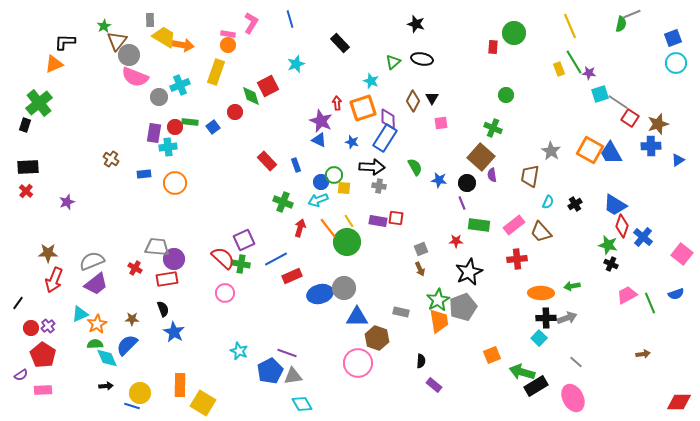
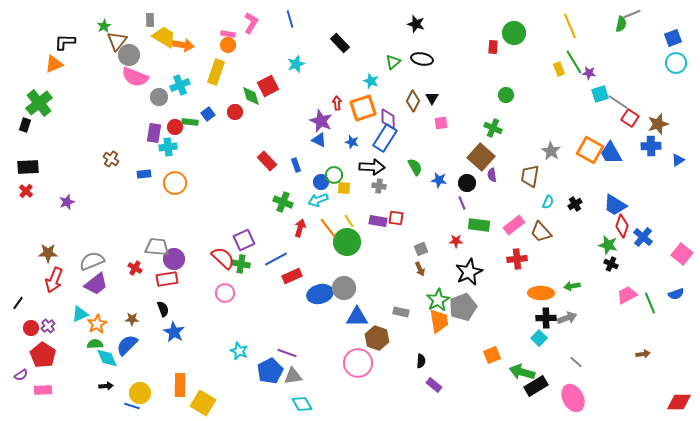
blue square at (213, 127): moved 5 px left, 13 px up
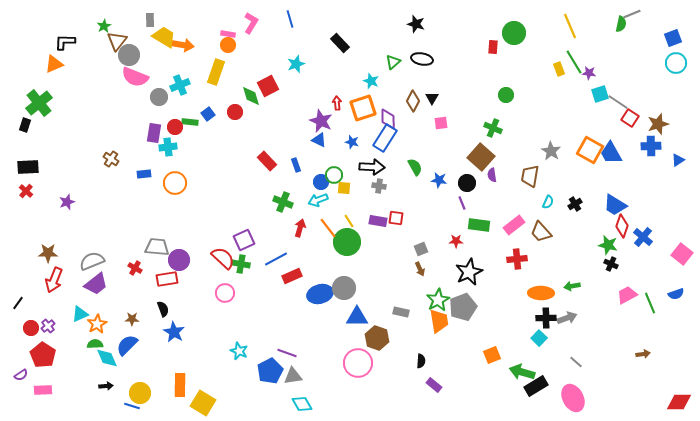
purple circle at (174, 259): moved 5 px right, 1 px down
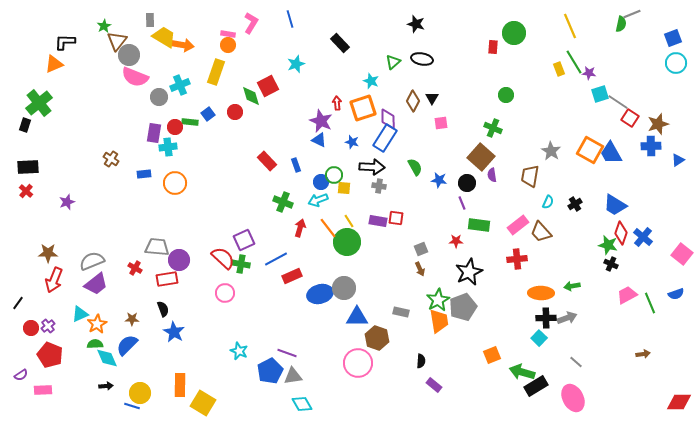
pink rectangle at (514, 225): moved 4 px right
red diamond at (622, 226): moved 1 px left, 7 px down
red pentagon at (43, 355): moved 7 px right; rotated 10 degrees counterclockwise
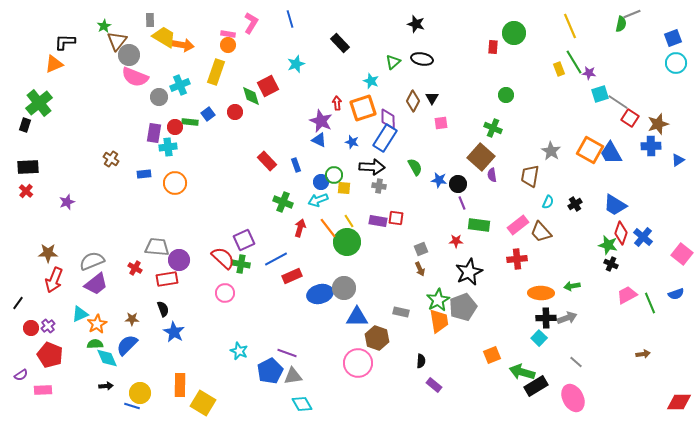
black circle at (467, 183): moved 9 px left, 1 px down
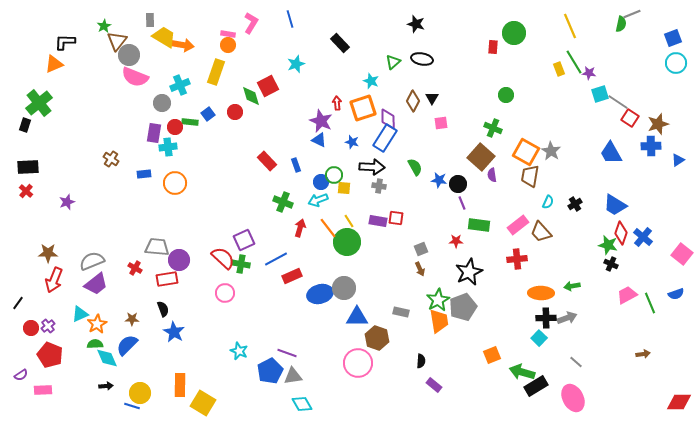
gray circle at (159, 97): moved 3 px right, 6 px down
orange square at (590, 150): moved 64 px left, 2 px down
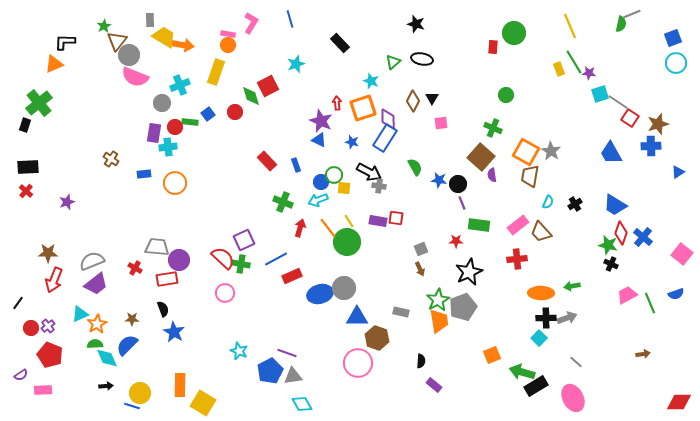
blue triangle at (678, 160): moved 12 px down
black arrow at (372, 167): moved 3 px left, 5 px down; rotated 25 degrees clockwise
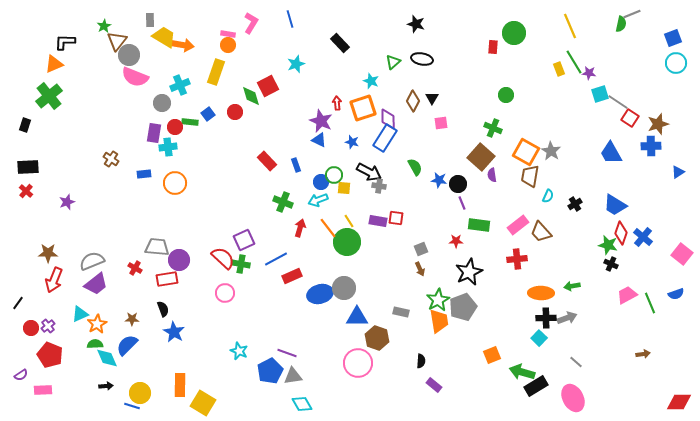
green cross at (39, 103): moved 10 px right, 7 px up
cyan semicircle at (548, 202): moved 6 px up
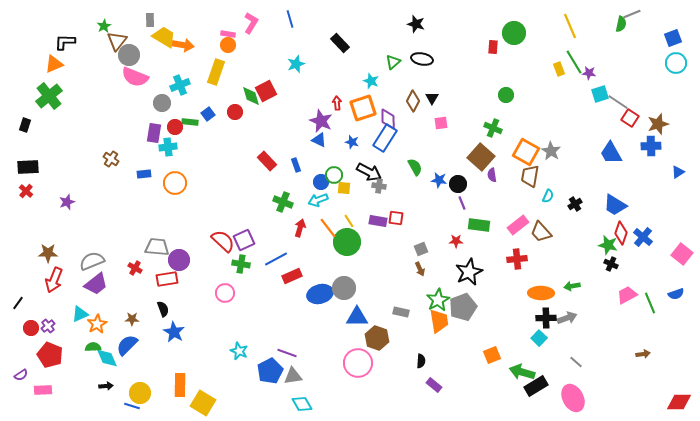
red square at (268, 86): moved 2 px left, 5 px down
red semicircle at (223, 258): moved 17 px up
green semicircle at (95, 344): moved 2 px left, 3 px down
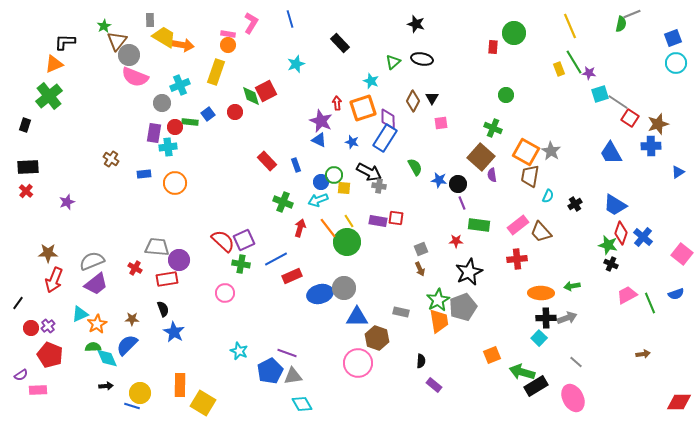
pink rectangle at (43, 390): moved 5 px left
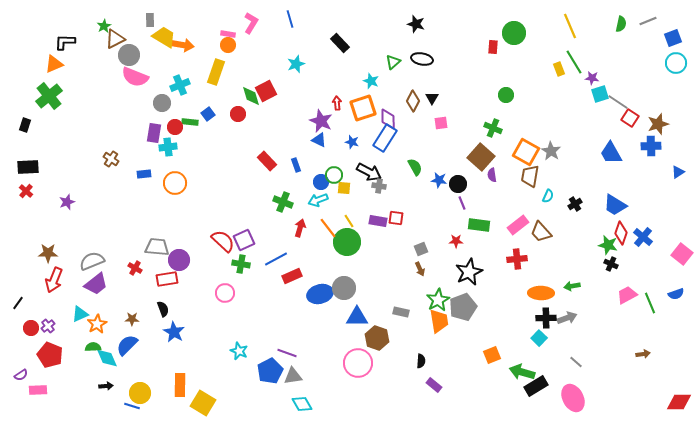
gray line at (632, 14): moved 16 px right, 7 px down
brown triangle at (117, 41): moved 2 px left, 2 px up; rotated 25 degrees clockwise
purple star at (589, 73): moved 3 px right, 5 px down
red circle at (235, 112): moved 3 px right, 2 px down
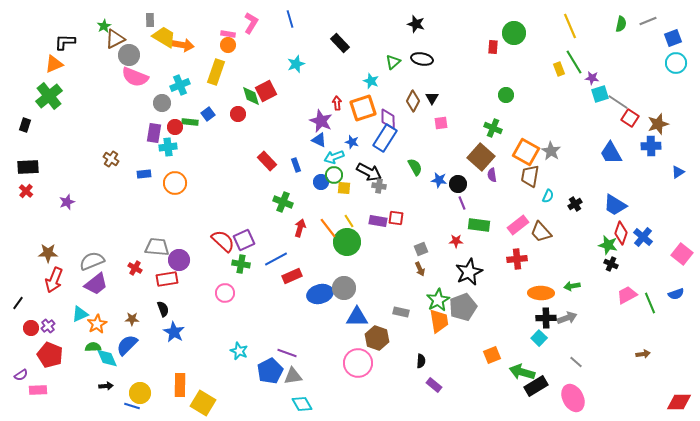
cyan arrow at (318, 200): moved 16 px right, 43 px up
